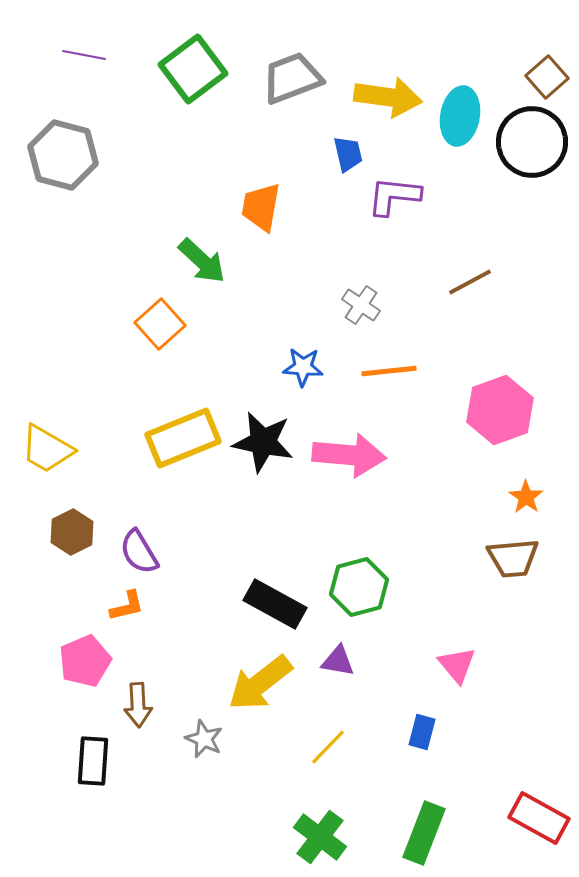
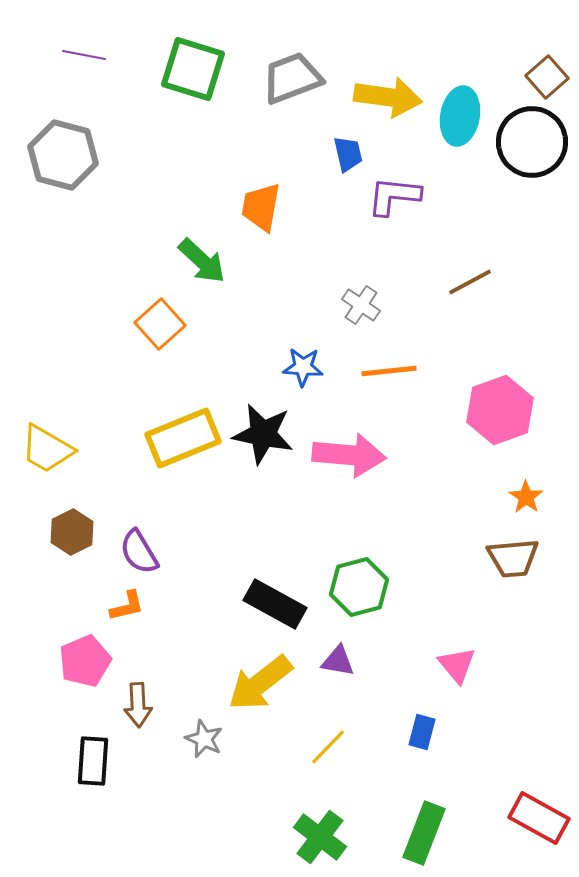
green square at (193, 69): rotated 36 degrees counterclockwise
black star at (263, 442): moved 8 px up
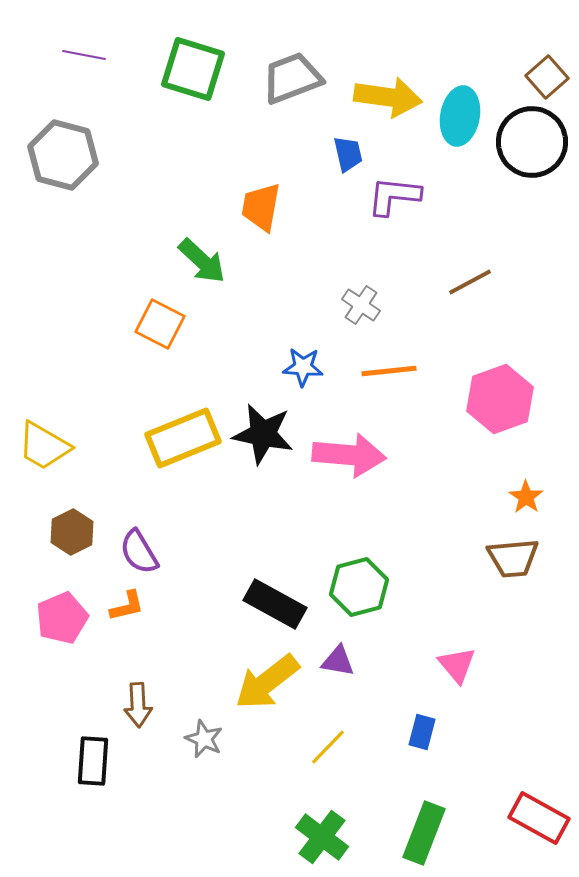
orange square at (160, 324): rotated 21 degrees counterclockwise
pink hexagon at (500, 410): moved 11 px up
yellow trapezoid at (47, 449): moved 3 px left, 3 px up
pink pentagon at (85, 661): moved 23 px left, 43 px up
yellow arrow at (260, 683): moved 7 px right, 1 px up
green cross at (320, 837): moved 2 px right
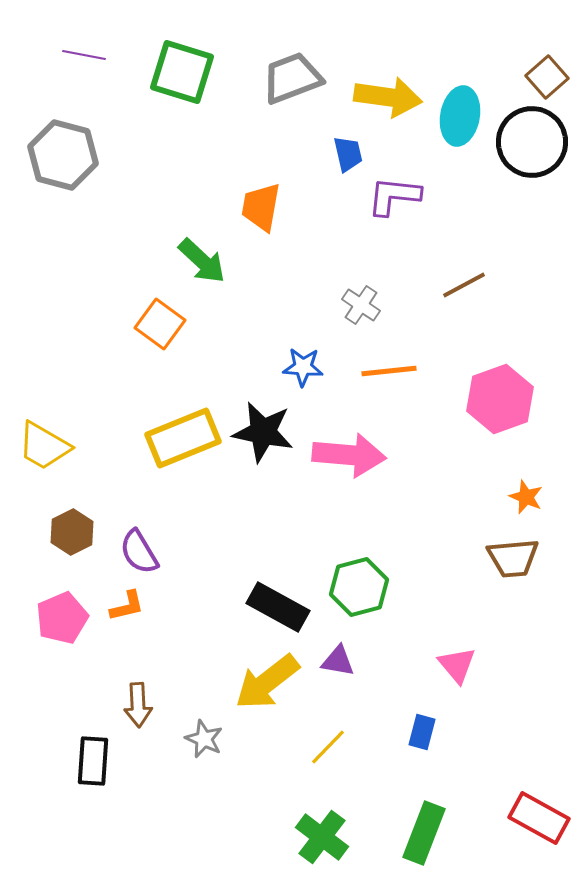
green square at (193, 69): moved 11 px left, 3 px down
brown line at (470, 282): moved 6 px left, 3 px down
orange square at (160, 324): rotated 9 degrees clockwise
black star at (263, 434): moved 2 px up
orange star at (526, 497): rotated 12 degrees counterclockwise
black rectangle at (275, 604): moved 3 px right, 3 px down
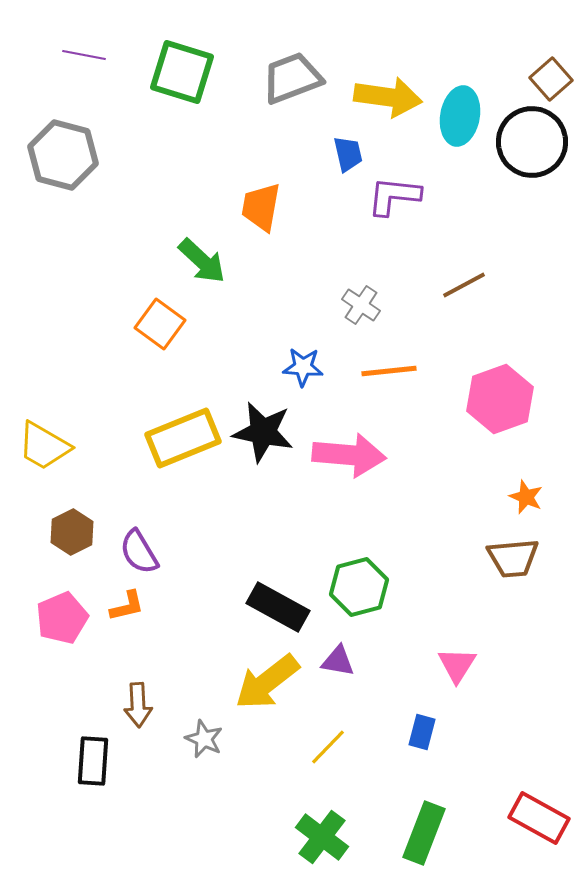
brown square at (547, 77): moved 4 px right, 2 px down
pink triangle at (457, 665): rotated 12 degrees clockwise
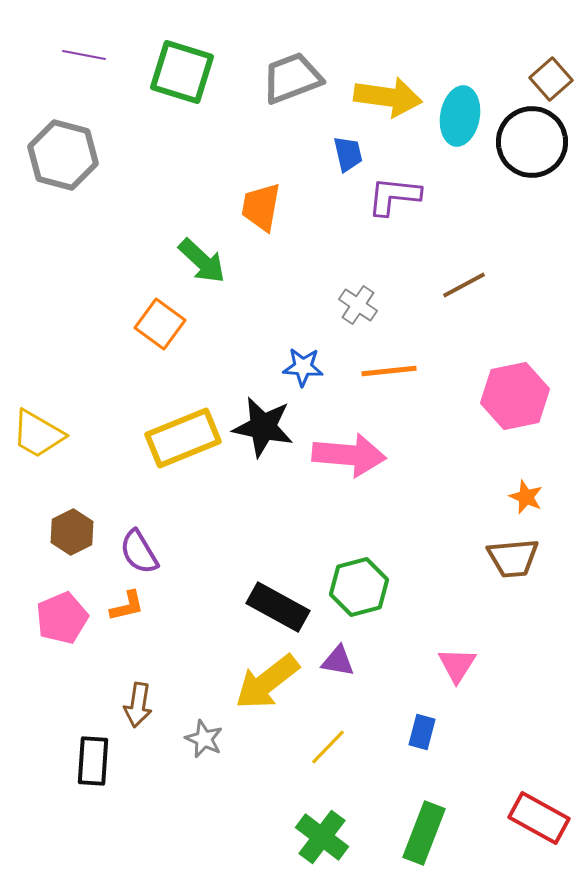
gray cross at (361, 305): moved 3 px left
pink hexagon at (500, 399): moved 15 px right, 3 px up; rotated 8 degrees clockwise
black star at (263, 432): moved 5 px up
yellow trapezoid at (44, 446): moved 6 px left, 12 px up
brown arrow at (138, 705): rotated 12 degrees clockwise
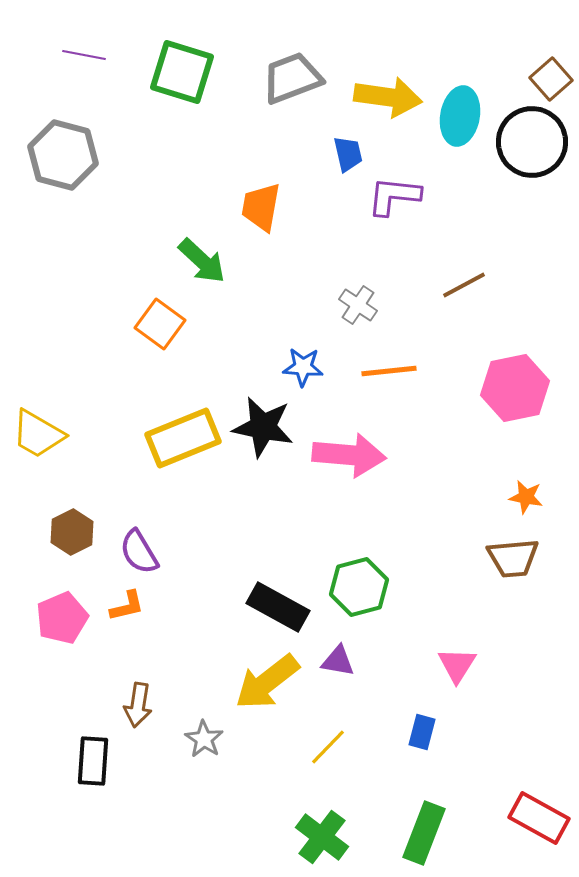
pink hexagon at (515, 396): moved 8 px up
orange star at (526, 497): rotated 12 degrees counterclockwise
gray star at (204, 739): rotated 9 degrees clockwise
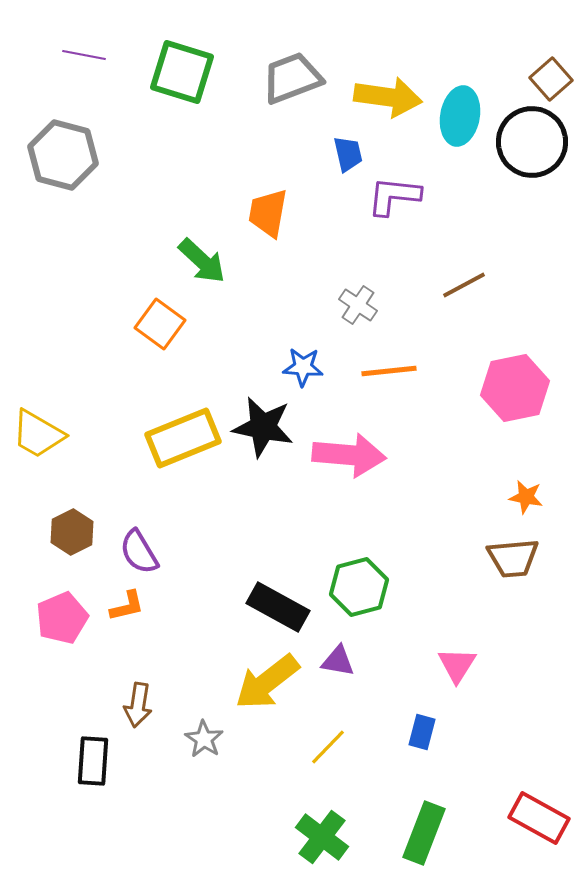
orange trapezoid at (261, 207): moved 7 px right, 6 px down
